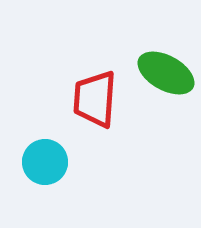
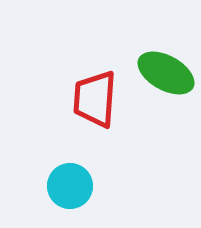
cyan circle: moved 25 px right, 24 px down
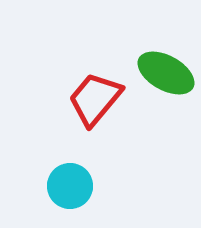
red trapezoid: rotated 36 degrees clockwise
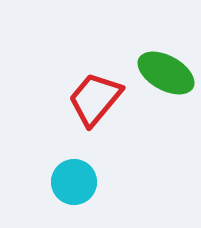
cyan circle: moved 4 px right, 4 px up
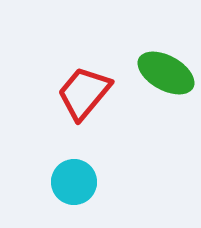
red trapezoid: moved 11 px left, 6 px up
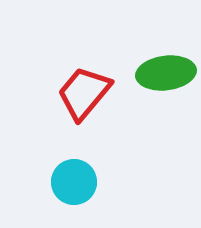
green ellipse: rotated 36 degrees counterclockwise
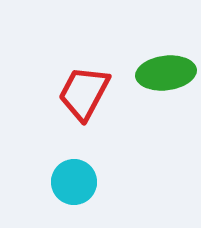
red trapezoid: rotated 12 degrees counterclockwise
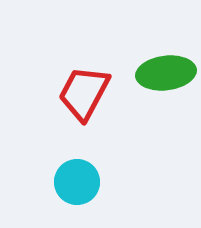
cyan circle: moved 3 px right
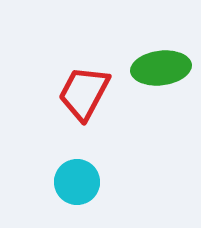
green ellipse: moved 5 px left, 5 px up
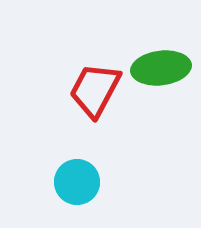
red trapezoid: moved 11 px right, 3 px up
